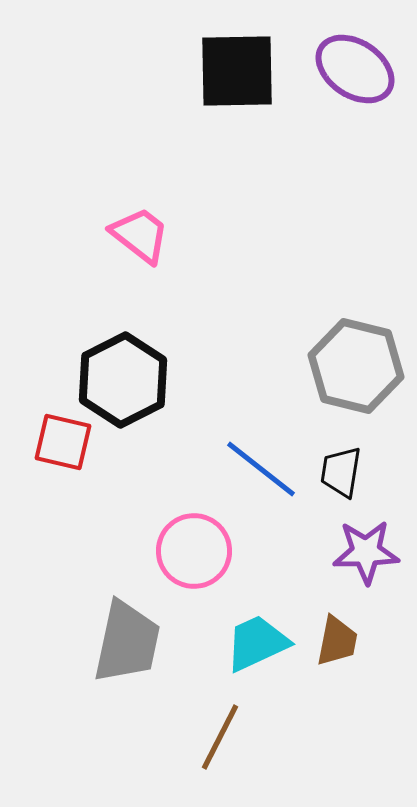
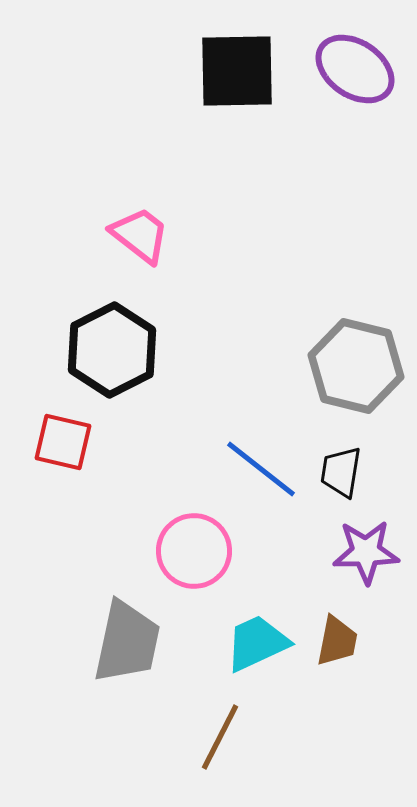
black hexagon: moved 11 px left, 30 px up
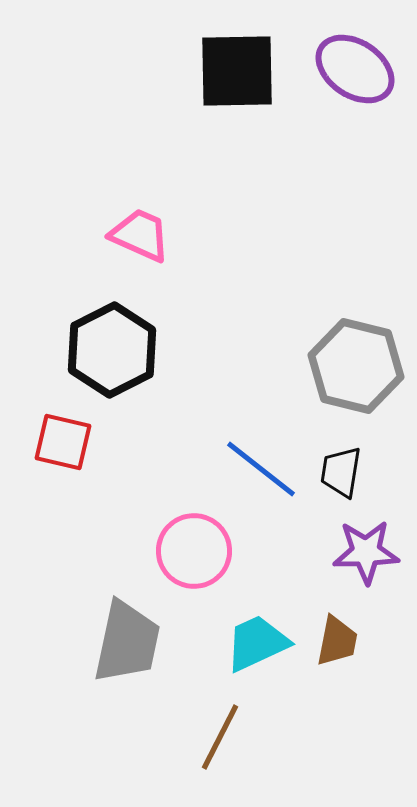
pink trapezoid: rotated 14 degrees counterclockwise
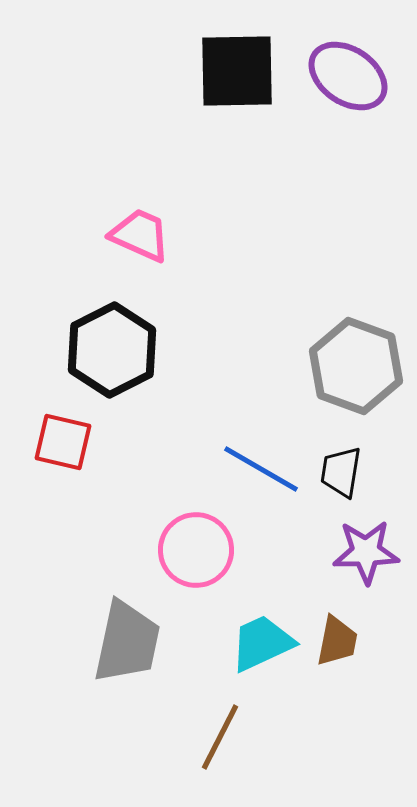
purple ellipse: moved 7 px left, 7 px down
gray hexagon: rotated 6 degrees clockwise
blue line: rotated 8 degrees counterclockwise
pink circle: moved 2 px right, 1 px up
cyan trapezoid: moved 5 px right
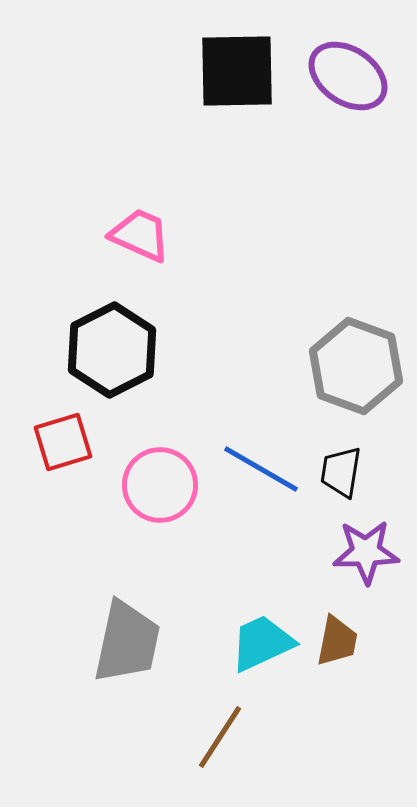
red square: rotated 30 degrees counterclockwise
pink circle: moved 36 px left, 65 px up
brown line: rotated 6 degrees clockwise
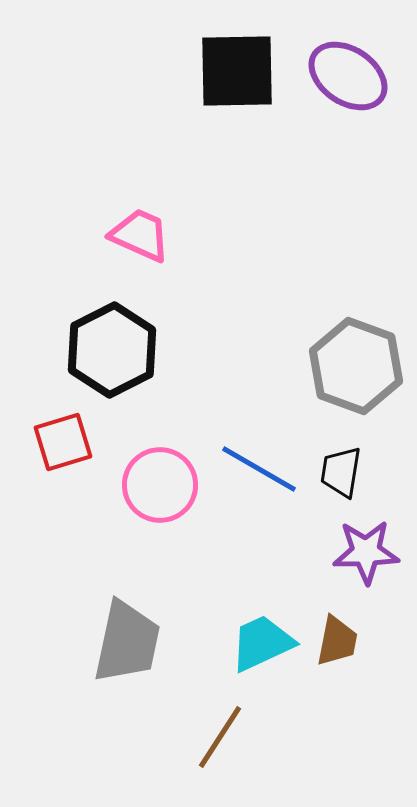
blue line: moved 2 px left
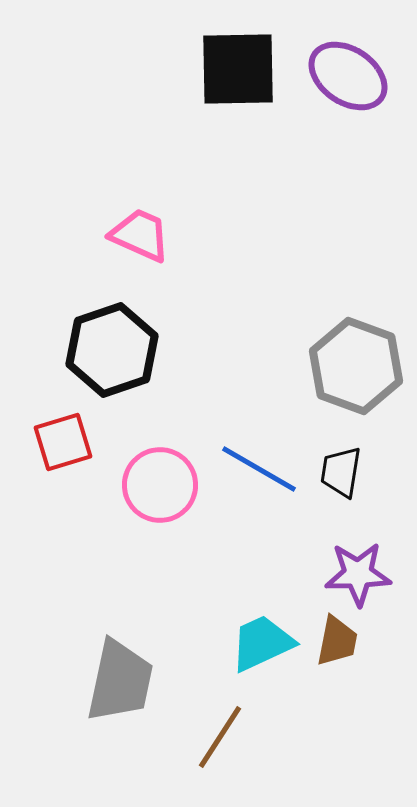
black square: moved 1 px right, 2 px up
black hexagon: rotated 8 degrees clockwise
purple star: moved 8 px left, 22 px down
gray trapezoid: moved 7 px left, 39 px down
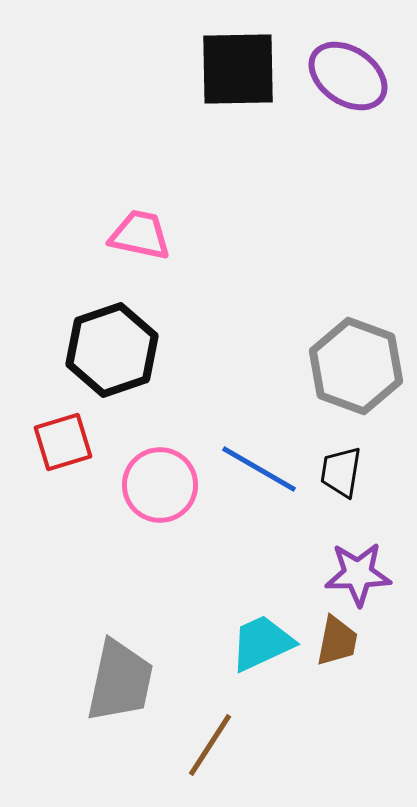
pink trapezoid: rotated 12 degrees counterclockwise
brown line: moved 10 px left, 8 px down
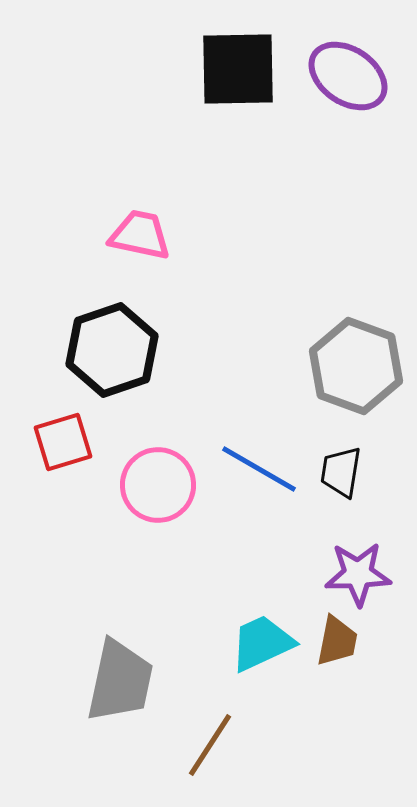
pink circle: moved 2 px left
